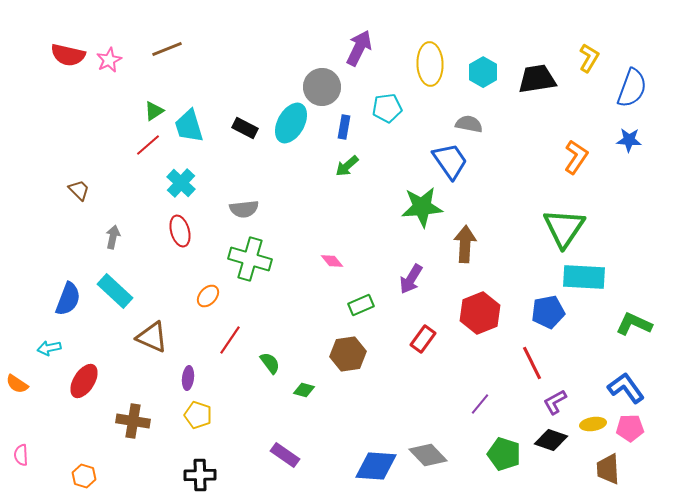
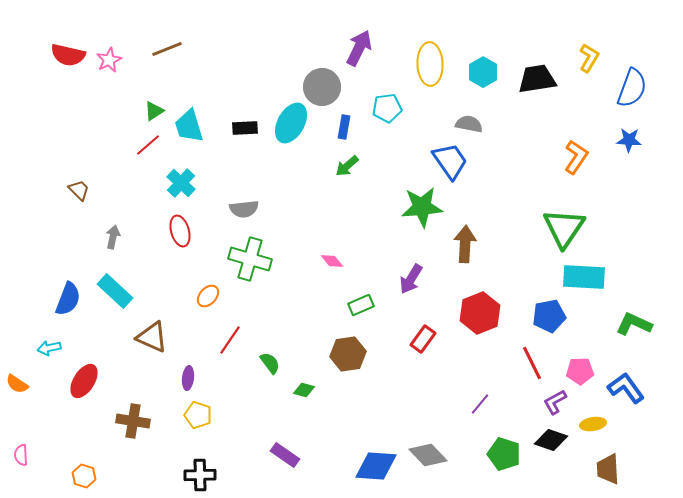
black rectangle at (245, 128): rotated 30 degrees counterclockwise
blue pentagon at (548, 312): moved 1 px right, 4 px down
pink pentagon at (630, 428): moved 50 px left, 57 px up
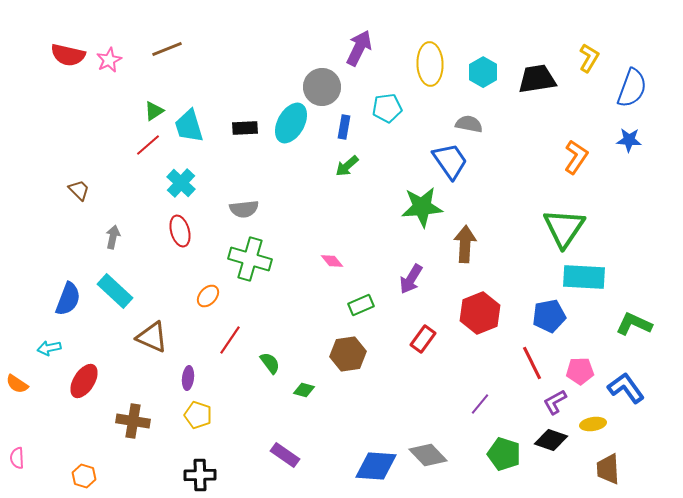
pink semicircle at (21, 455): moved 4 px left, 3 px down
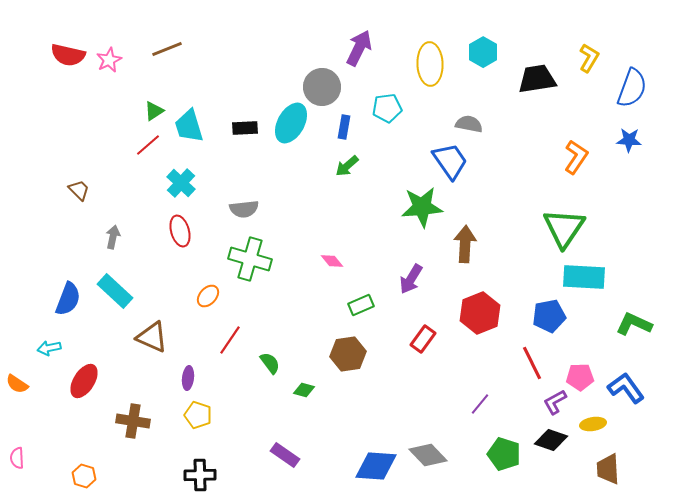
cyan hexagon at (483, 72): moved 20 px up
pink pentagon at (580, 371): moved 6 px down
